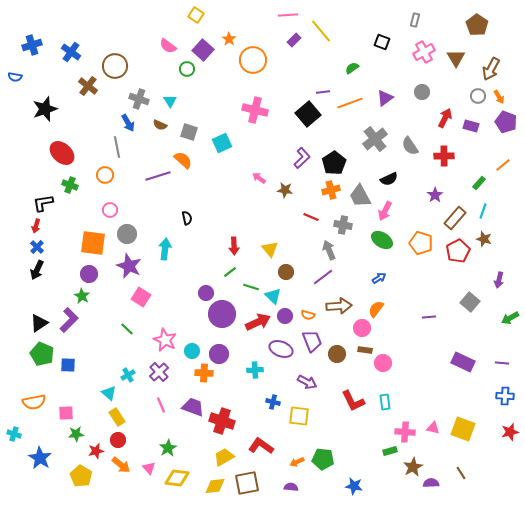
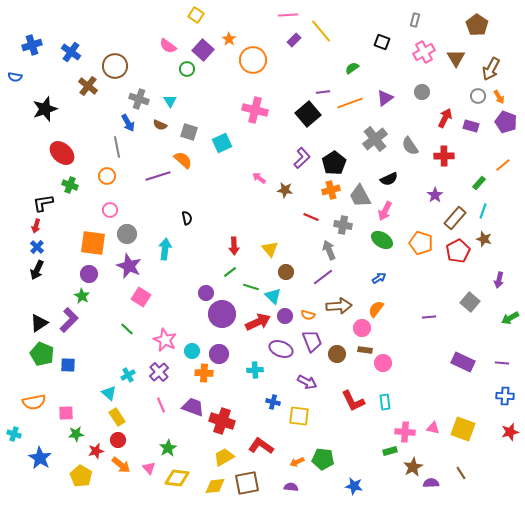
orange circle at (105, 175): moved 2 px right, 1 px down
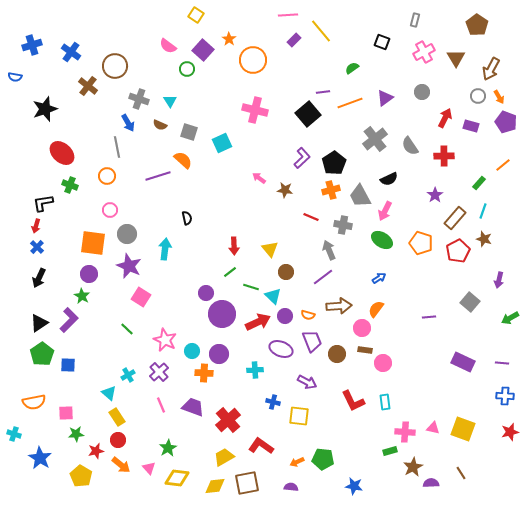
black arrow at (37, 270): moved 2 px right, 8 px down
green pentagon at (42, 354): rotated 15 degrees clockwise
red cross at (222, 421): moved 6 px right, 1 px up; rotated 30 degrees clockwise
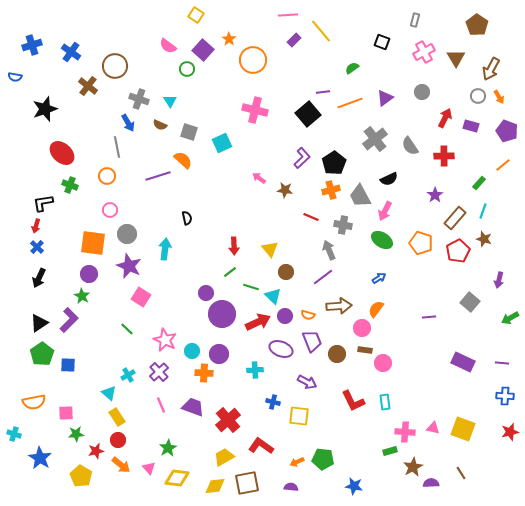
purple pentagon at (506, 122): moved 1 px right, 9 px down
